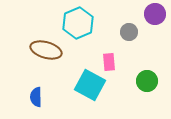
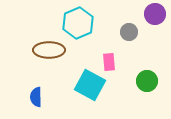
brown ellipse: moved 3 px right; rotated 16 degrees counterclockwise
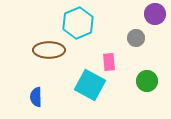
gray circle: moved 7 px right, 6 px down
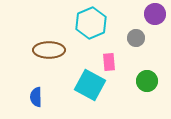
cyan hexagon: moved 13 px right
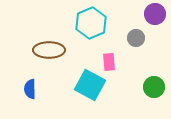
green circle: moved 7 px right, 6 px down
blue semicircle: moved 6 px left, 8 px up
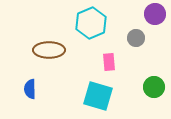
cyan square: moved 8 px right, 11 px down; rotated 12 degrees counterclockwise
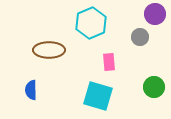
gray circle: moved 4 px right, 1 px up
blue semicircle: moved 1 px right, 1 px down
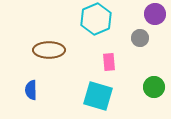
cyan hexagon: moved 5 px right, 4 px up
gray circle: moved 1 px down
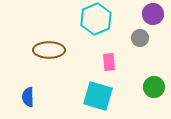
purple circle: moved 2 px left
blue semicircle: moved 3 px left, 7 px down
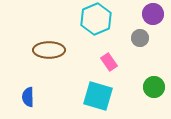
pink rectangle: rotated 30 degrees counterclockwise
